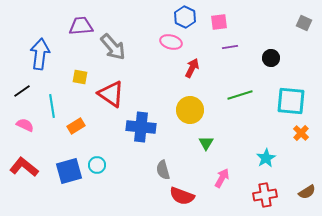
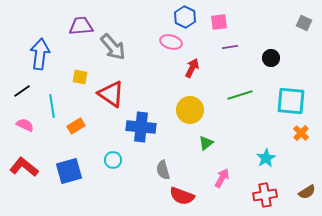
green triangle: rotated 21 degrees clockwise
cyan circle: moved 16 px right, 5 px up
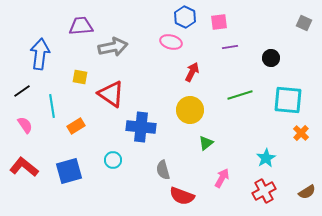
gray arrow: rotated 60 degrees counterclockwise
red arrow: moved 4 px down
cyan square: moved 3 px left, 1 px up
pink semicircle: rotated 30 degrees clockwise
red cross: moved 1 px left, 4 px up; rotated 20 degrees counterclockwise
